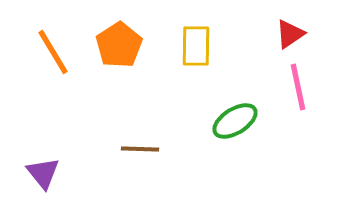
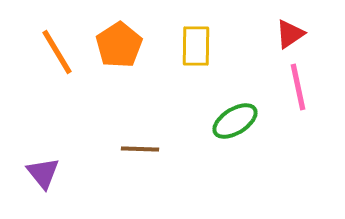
orange line: moved 4 px right
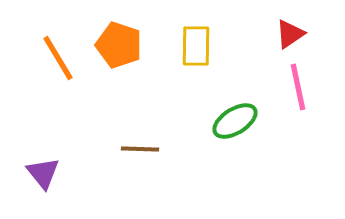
orange pentagon: rotated 21 degrees counterclockwise
orange line: moved 1 px right, 6 px down
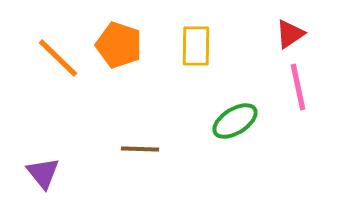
orange line: rotated 15 degrees counterclockwise
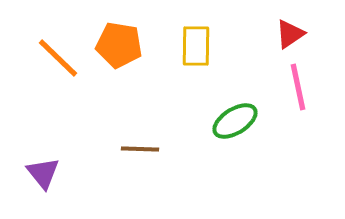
orange pentagon: rotated 9 degrees counterclockwise
